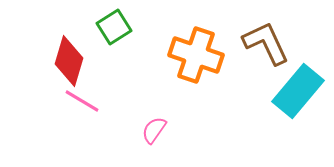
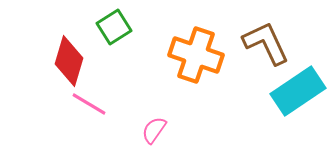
cyan rectangle: rotated 16 degrees clockwise
pink line: moved 7 px right, 3 px down
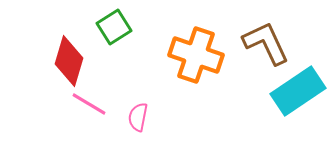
pink semicircle: moved 16 px left, 13 px up; rotated 24 degrees counterclockwise
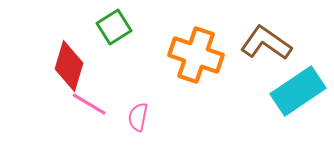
brown L-shape: rotated 30 degrees counterclockwise
red diamond: moved 5 px down
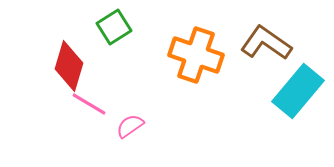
cyan rectangle: rotated 16 degrees counterclockwise
pink semicircle: moved 8 px left, 9 px down; rotated 44 degrees clockwise
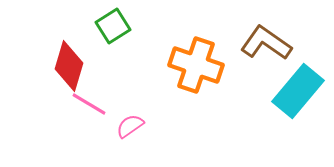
green square: moved 1 px left, 1 px up
orange cross: moved 10 px down
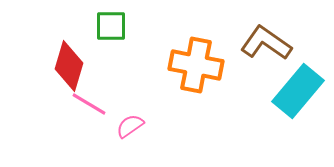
green square: moved 2 px left; rotated 32 degrees clockwise
orange cross: rotated 8 degrees counterclockwise
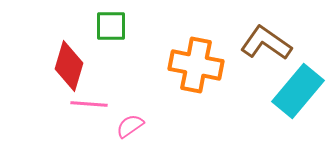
pink line: rotated 27 degrees counterclockwise
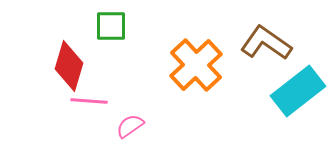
orange cross: rotated 36 degrees clockwise
cyan rectangle: rotated 12 degrees clockwise
pink line: moved 3 px up
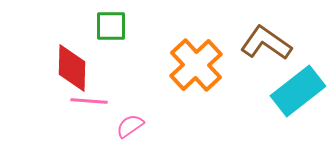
red diamond: moved 3 px right, 2 px down; rotated 15 degrees counterclockwise
